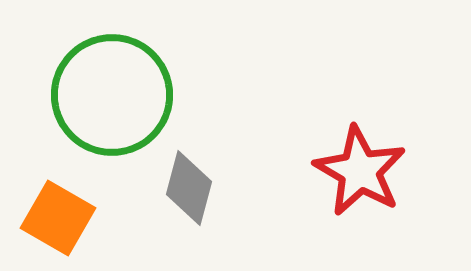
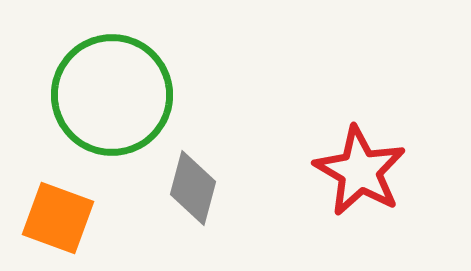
gray diamond: moved 4 px right
orange square: rotated 10 degrees counterclockwise
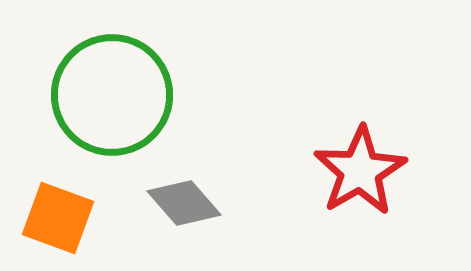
red star: rotated 12 degrees clockwise
gray diamond: moved 9 px left, 15 px down; rotated 56 degrees counterclockwise
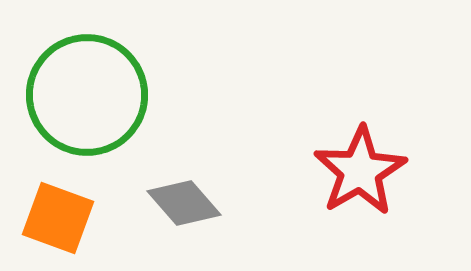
green circle: moved 25 px left
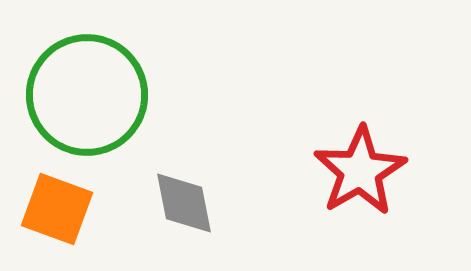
gray diamond: rotated 30 degrees clockwise
orange square: moved 1 px left, 9 px up
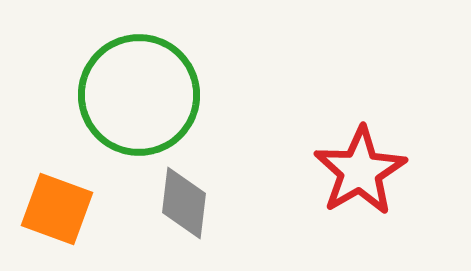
green circle: moved 52 px right
gray diamond: rotated 18 degrees clockwise
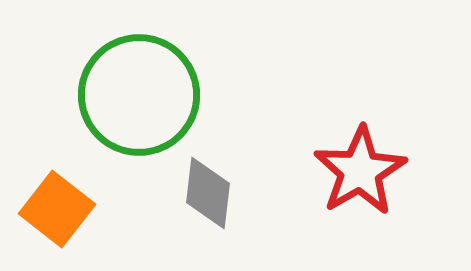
gray diamond: moved 24 px right, 10 px up
orange square: rotated 18 degrees clockwise
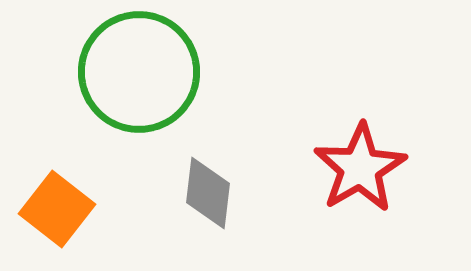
green circle: moved 23 px up
red star: moved 3 px up
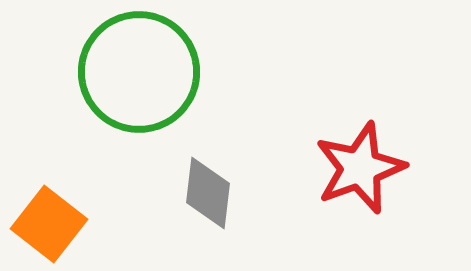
red star: rotated 10 degrees clockwise
orange square: moved 8 px left, 15 px down
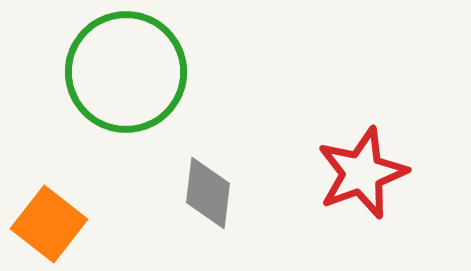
green circle: moved 13 px left
red star: moved 2 px right, 5 px down
